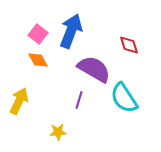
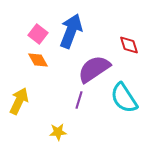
purple semicircle: rotated 64 degrees counterclockwise
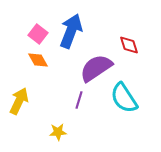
purple semicircle: moved 2 px right, 1 px up
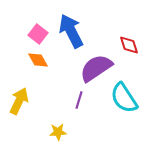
blue arrow: rotated 48 degrees counterclockwise
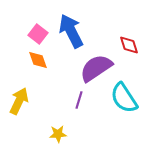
orange diamond: rotated 10 degrees clockwise
yellow star: moved 2 px down
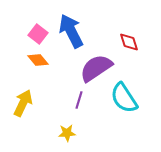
red diamond: moved 3 px up
orange diamond: rotated 20 degrees counterclockwise
yellow arrow: moved 4 px right, 2 px down
yellow star: moved 9 px right, 1 px up
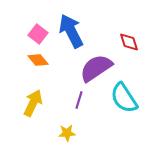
yellow arrow: moved 10 px right
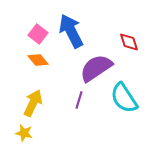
yellow star: moved 43 px left; rotated 18 degrees clockwise
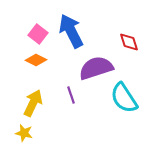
orange diamond: moved 2 px left; rotated 25 degrees counterclockwise
purple semicircle: rotated 16 degrees clockwise
purple line: moved 8 px left, 5 px up; rotated 36 degrees counterclockwise
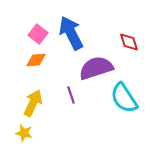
blue arrow: moved 2 px down
orange diamond: rotated 30 degrees counterclockwise
